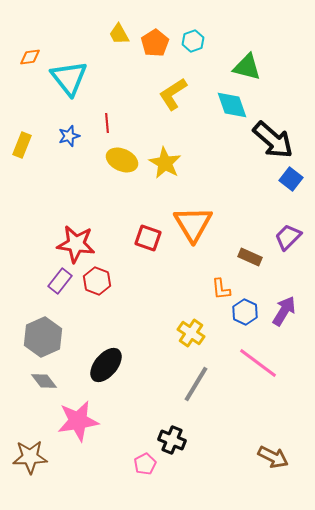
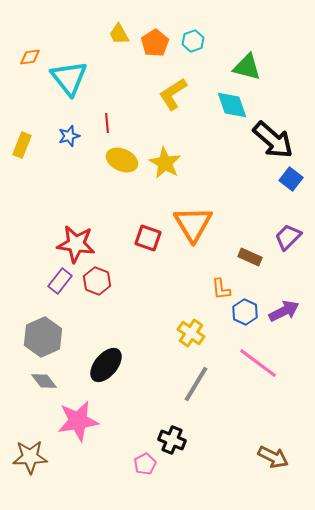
purple arrow: rotated 32 degrees clockwise
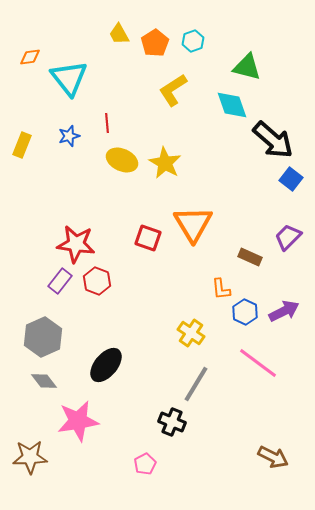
yellow L-shape: moved 4 px up
black cross: moved 18 px up
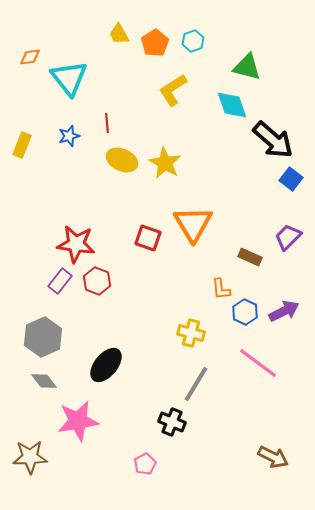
yellow cross: rotated 20 degrees counterclockwise
